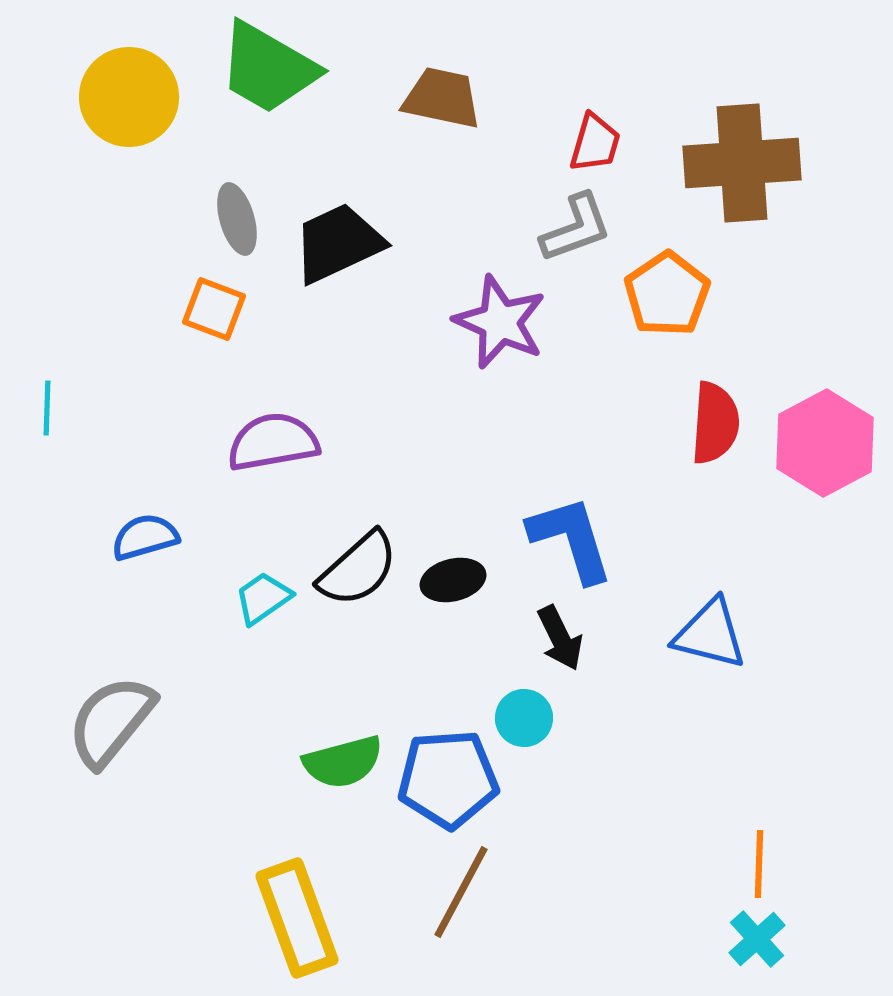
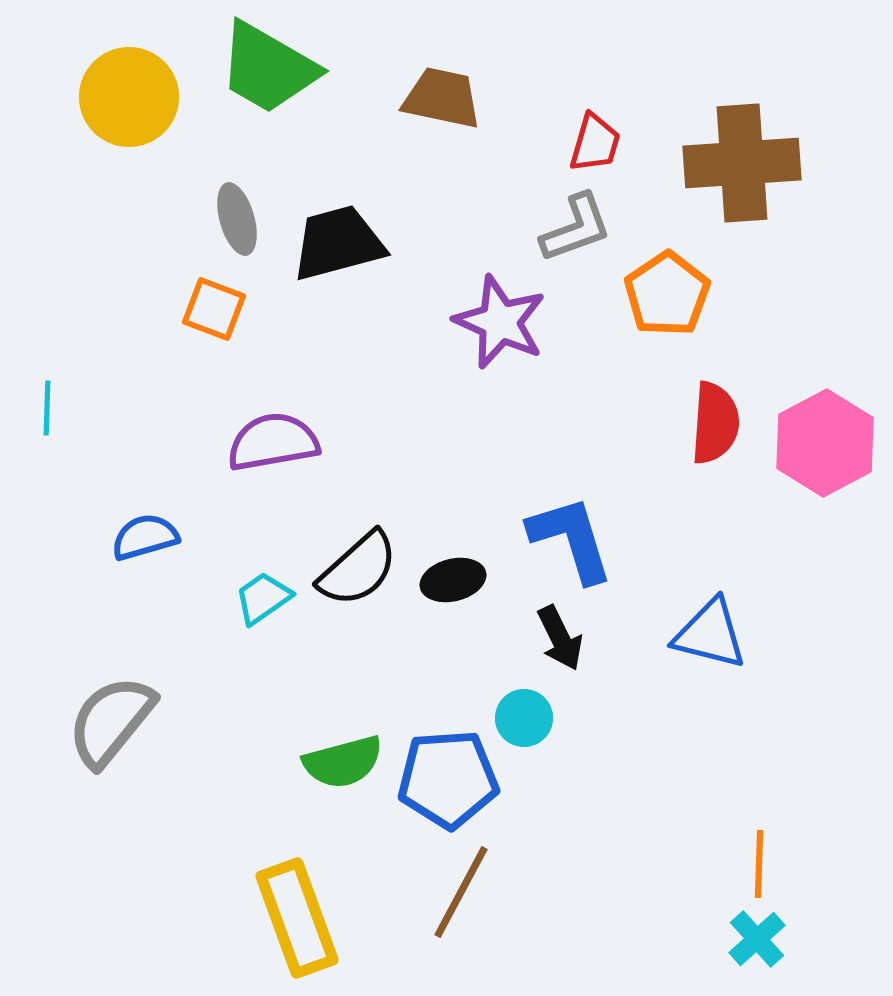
black trapezoid: rotated 10 degrees clockwise
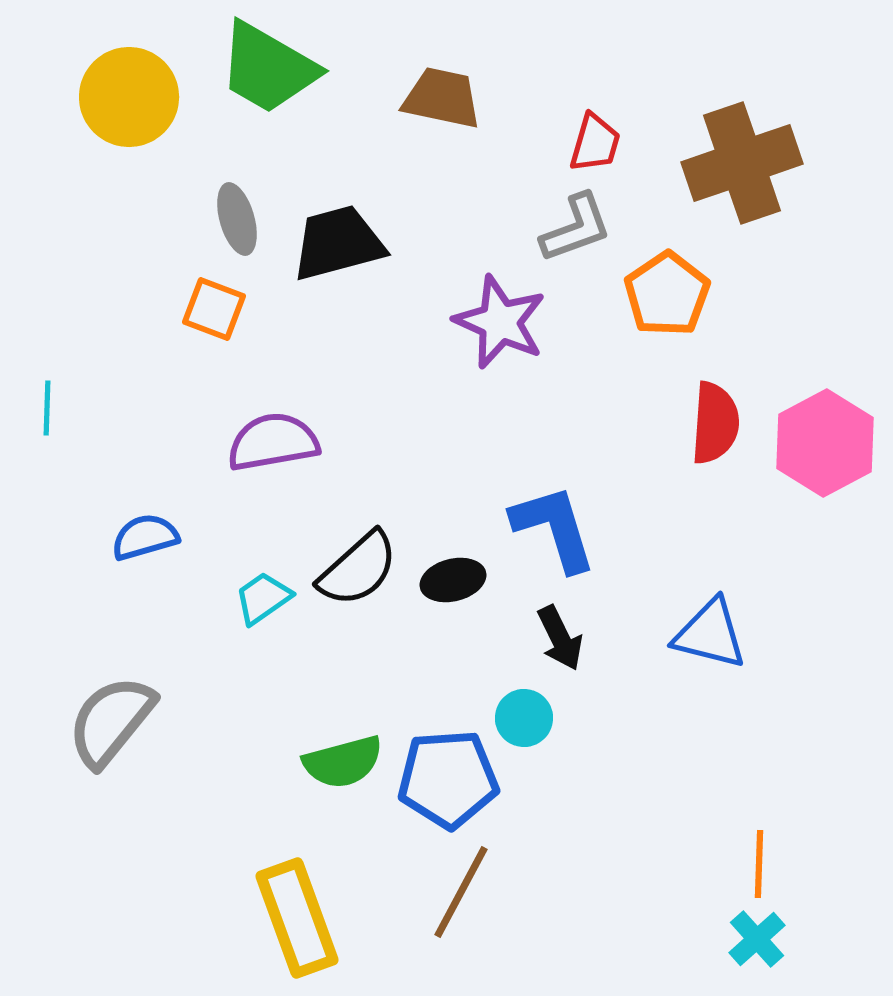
brown cross: rotated 15 degrees counterclockwise
blue L-shape: moved 17 px left, 11 px up
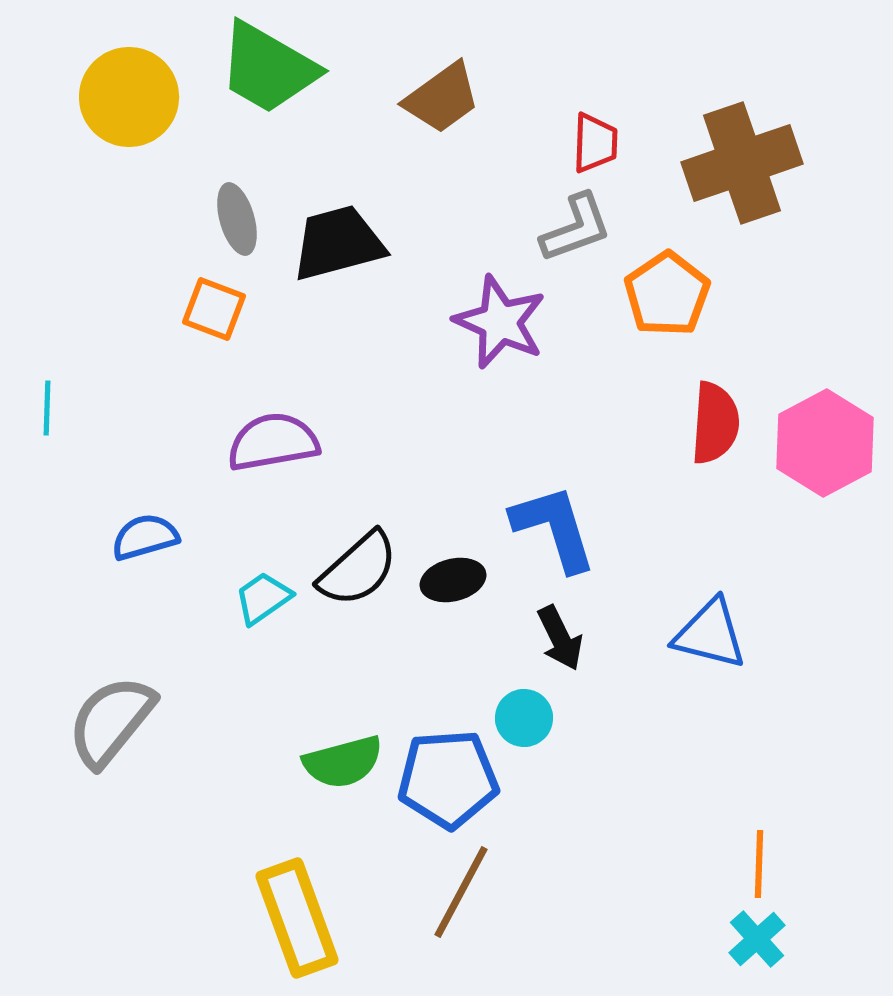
brown trapezoid: rotated 132 degrees clockwise
red trapezoid: rotated 14 degrees counterclockwise
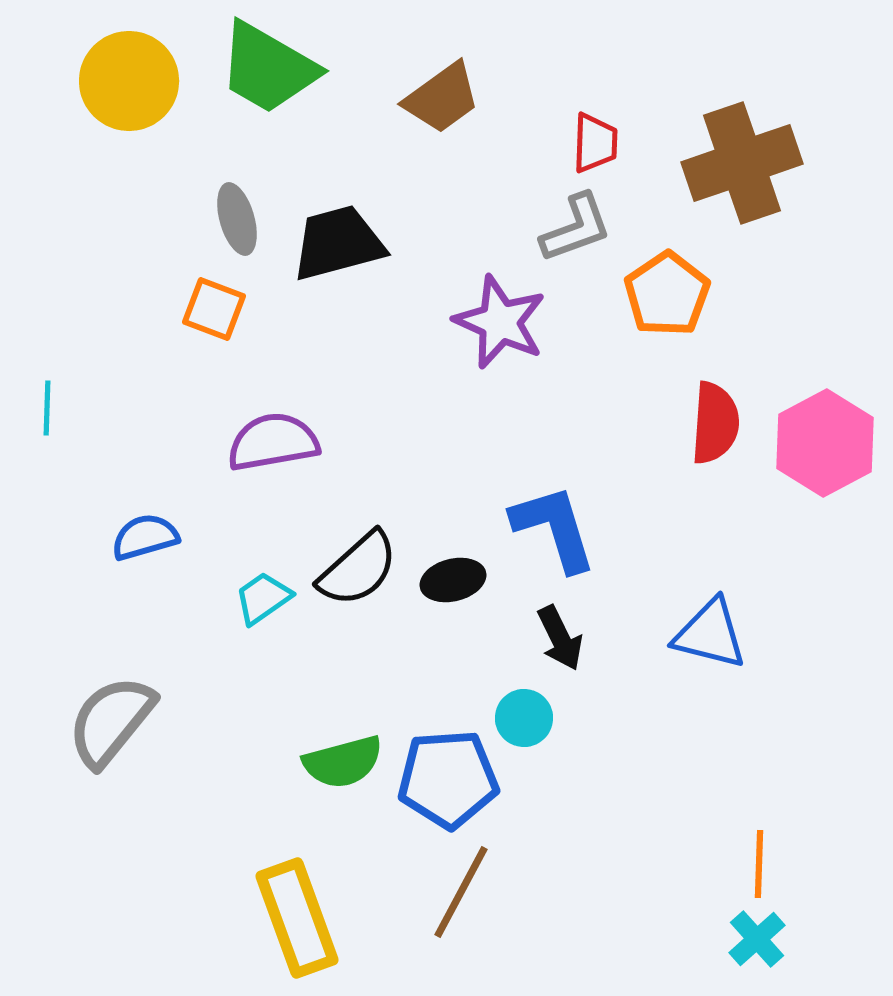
yellow circle: moved 16 px up
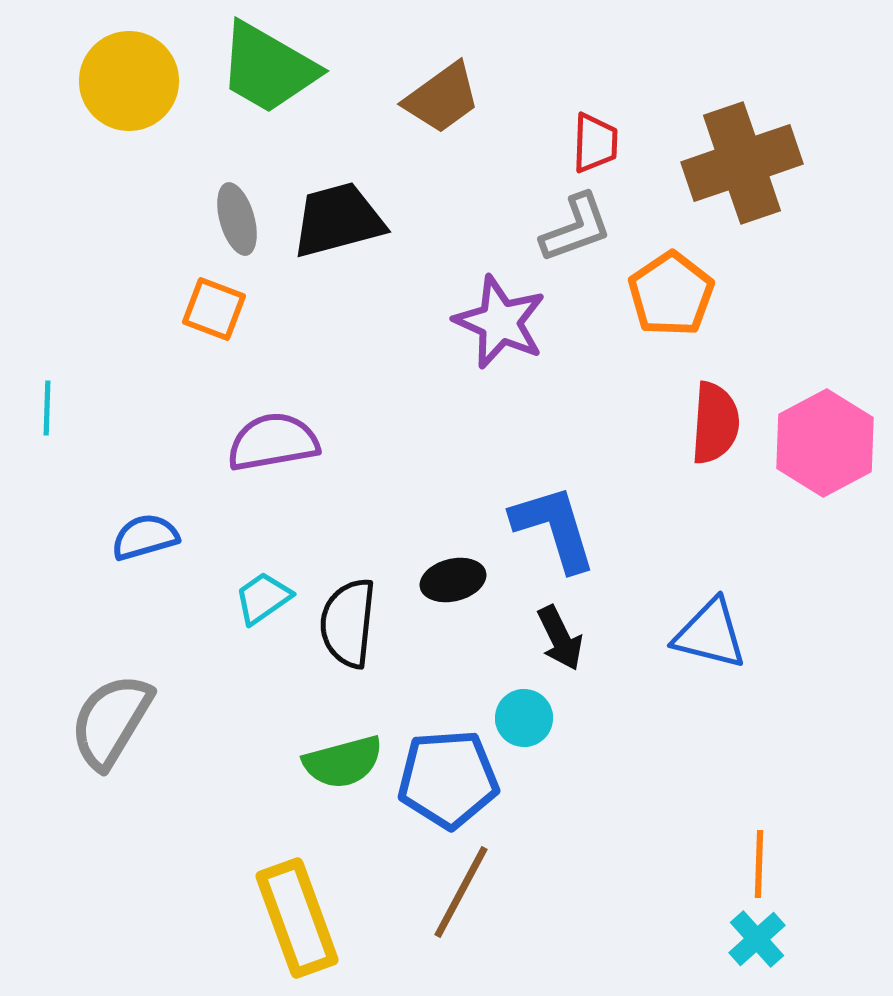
black trapezoid: moved 23 px up
orange pentagon: moved 4 px right
black semicircle: moved 10 px left, 54 px down; rotated 138 degrees clockwise
gray semicircle: rotated 8 degrees counterclockwise
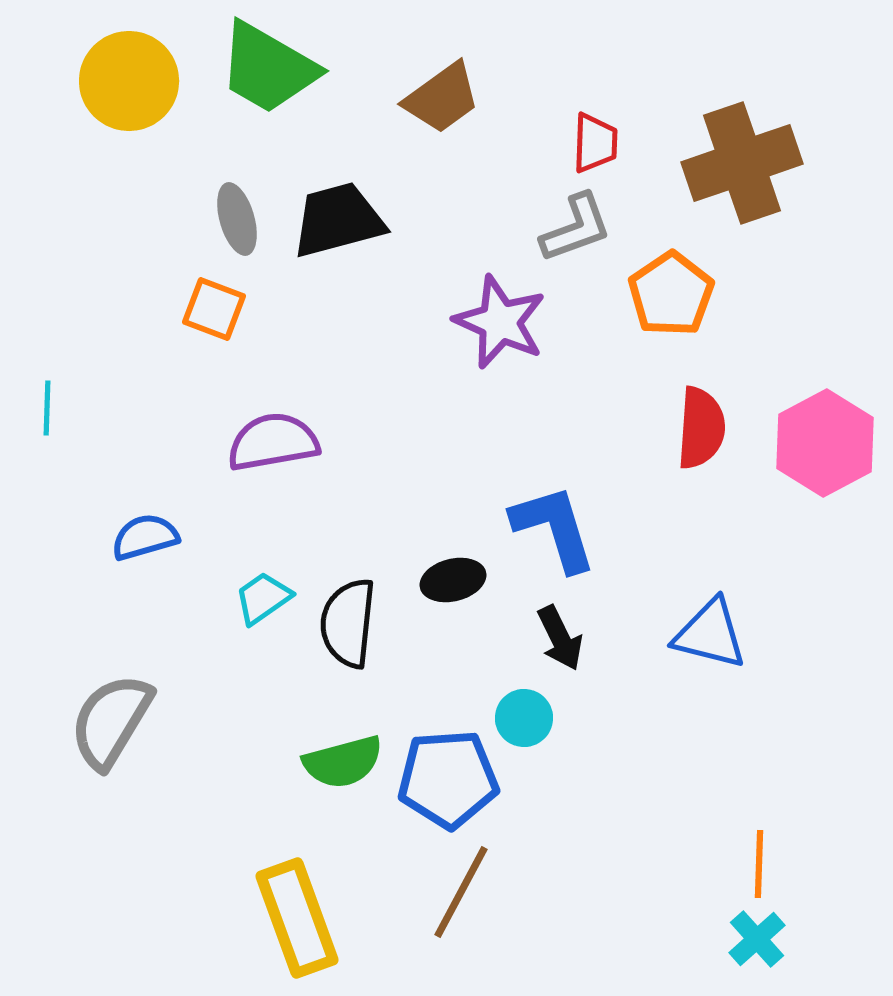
red semicircle: moved 14 px left, 5 px down
